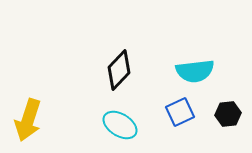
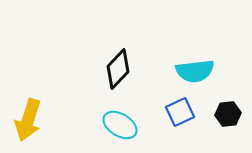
black diamond: moved 1 px left, 1 px up
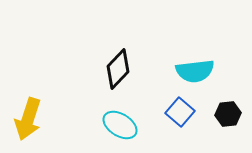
blue square: rotated 24 degrees counterclockwise
yellow arrow: moved 1 px up
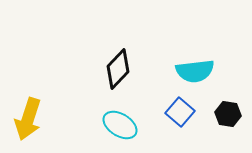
black hexagon: rotated 15 degrees clockwise
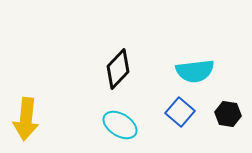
yellow arrow: moved 2 px left; rotated 12 degrees counterclockwise
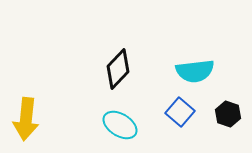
black hexagon: rotated 10 degrees clockwise
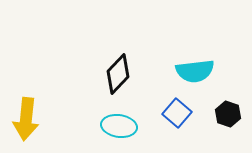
black diamond: moved 5 px down
blue square: moved 3 px left, 1 px down
cyan ellipse: moved 1 px left, 1 px down; rotated 24 degrees counterclockwise
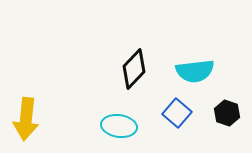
black diamond: moved 16 px right, 5 px up
black hexagon: moved 1 px left, 1 px up
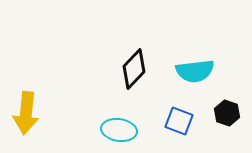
blue square: moved 2 px right, 8 px down; rotated 20 degrees counterclockwise
yellow arrow: moved 6 px up
cyan ellipse: moved 4 px down
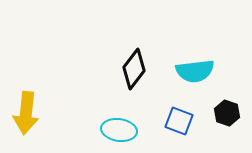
black diamond: rotated 6 degrees counterclockwise
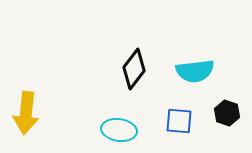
blue square: rotated 16 degrees counterclockwise
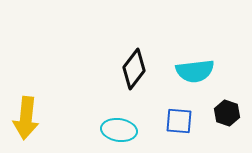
yellow arrow: moved 5 px down
